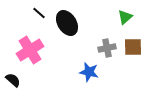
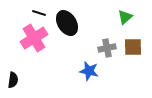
black line: rotated 24 degrees counterclockwise
pink cross: moved 4 px right, 12 px up
blue star: moved 1 px up
black semicircle: rotated 56 degrees clockwise
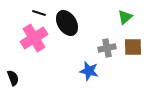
black semicircle: moved 2 px up; rotated 28 degrees counterclockwise
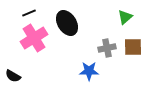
black line: moved 10 px left; rotated 40 degrees counterclockwise
blue star: rotated 12 degrees counterclockwise
black semicircle: moved 2 px up; rotated 140 degrees clockwise
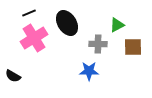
green triangle: moved 8 px left, 8 px down; rotated 14 degrees clockwise
gray cross: moved 9 px left, 4 px up; rotated 12 degrees clockwise
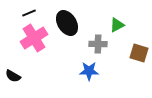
brown square: moved 6 px right, 6 px down; rotated 18 degrees clockwise
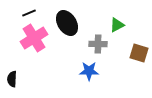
black semicircle: moved 1 px left, 3 px down; rotated 63 degrees clockwise
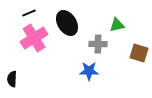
green triangle: rotated 14 degrees clockwise
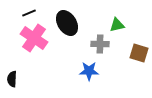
pink cross: rotated 24 degrees counterclockwise
gray cross: moved 2 px right
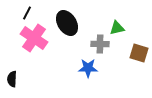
black line: moved 2 px left; rotated 40 degrees counterclockwise
green triangle: moved 3 px down
blue star: moved 1 px left, 3 px up
